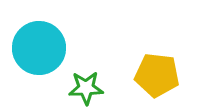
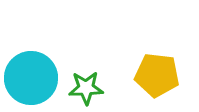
cyan circle: moved 8 px left, 30 px down
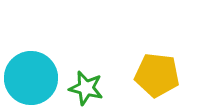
green star: rotated 16 degrees clockwise
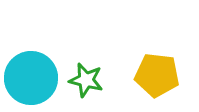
green star: moved 8 px up
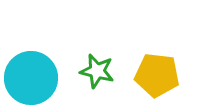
green star: moved 11 px right, 9 px up
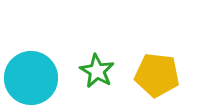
green star: rotated 16 degrees clockwise
